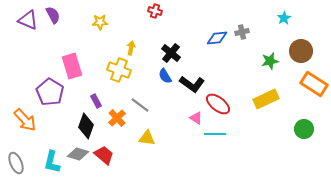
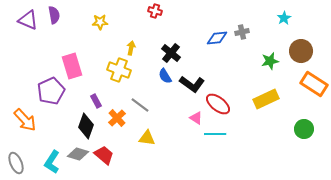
purple semicircle: moved 1 px right; rotated 18 degrees clockwise
purple pentagon: moved 1 px right, 1 px up; rotated 16 degrees clockwise
cyan L-shape: rotated 20 degrees clockwise
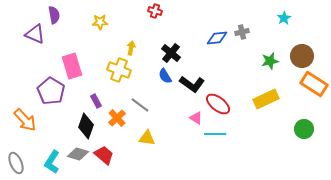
purple triangle: moved 7 px right, 14 px down
brown circle: moved 1 px right, 5 px down
purple pentagon: rotated 16 degrees counterclockwise
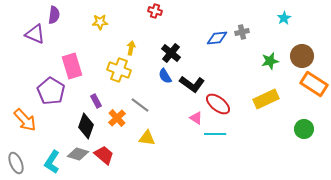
purple semicircle: rotated 18 degrees clockwise
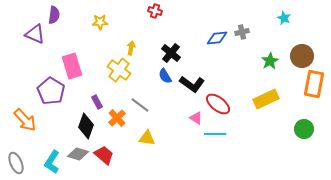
cyan star: rotated 16 degrees counterclockwise
green star: rotated 18 degrees counterclockwise
yellow cross: rotated 15 degrees clockwise
orange rectangle: rotated 68 degrees clockwise
purple rectangle: moved 1 px right, 1 px down
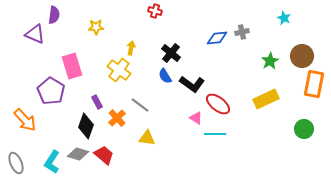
yellow star: moved 4 px left, 5 px down
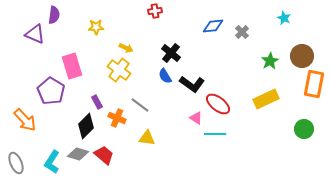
red cross: rotated 24 degrees counterclockwise
gray cross: rotated 32 degrees counterclockwise
blue diamond: moved 4 px left, 12 px up
yellow arrow: moved 5 px left; rotated 104 degrees clockwise
orange cross: rotated 24 degrees counterclockwise
black diamond: rotated 25 degrees clockwise
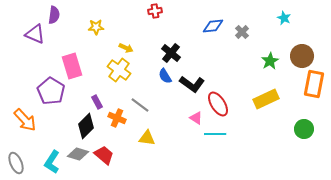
red ellipse: rotated 20 degrees clockwise
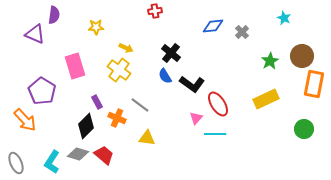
pink rectangle: moved 3 px right
purple pentagon: moved 9 px left
pink triangle: rotated 40 degrees clockwise
